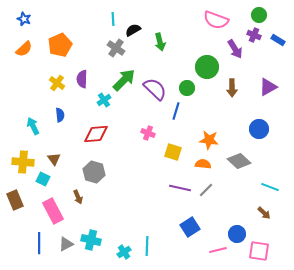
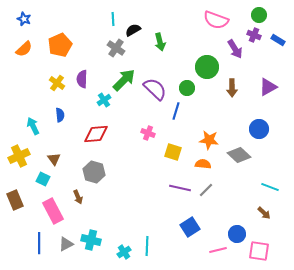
gray diamond at (239, 161): moved 6 px up
yellow cross at (23, 162): moved 4 px left, 6 px up; rotated 30 degrees counterclockwise
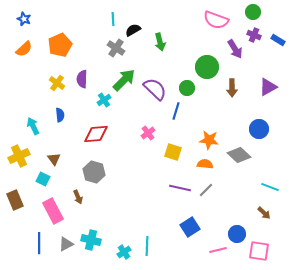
green circle at (259, 15): moved 6 px left, 3 px up
pink cross at (148, 133): rotated 32 degrees clockwise
orange semicircle at (203, 164): moved 2 px right
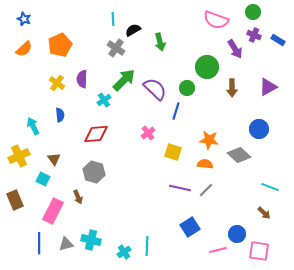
pink rectangle at (53, 211): rotated 55 degrees clockwise
gray triangle at (66, 244): rotated 14 degrees clockwise
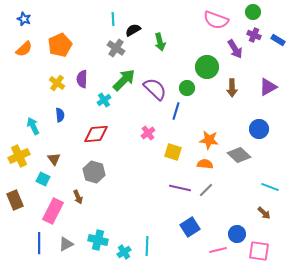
cyan cross at (91, 240): moved 7 px right
gray triangle at (66, 244): rotated 14 degrees counterclockwise
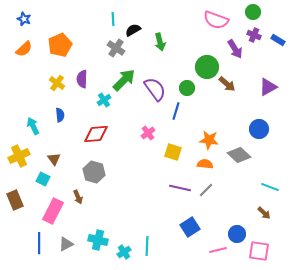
brown arrow at (232, 88): moved 5 px left, 4 px up; rotated 48 degrees counterclockwise
purple semicircle at (155, 89): rotated 10 degrees clockwise
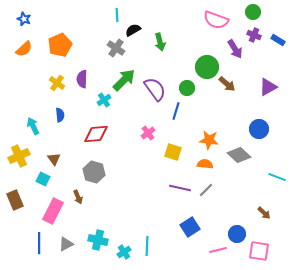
cyan line at (113, 19): moved 4 px right, 4 px up
cyan line at (270, 187): moved 7 px right, 10 px up
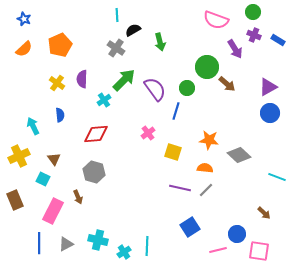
blue circle at (259, 129): moved 11 px right, 16 px up
orange semicircle at (205, 164): moved 4 px down
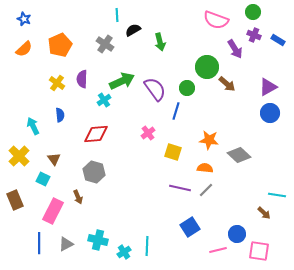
gray cross at (116, 48): moved 11 px left, 4 px up
green arrow at (124, 80): moved 2 px left, 1 px down; rotated 20 degrees clockwise
yellow cross at (19, 156): rotated 20 degrees counterclockwise
cyan line at (277, 177): moved 18 px down; rotated 12 degrees counterclockwise
